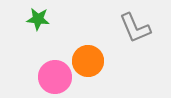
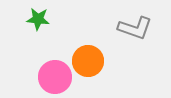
gray L-shape: rotated 48 degrees counterclockwise
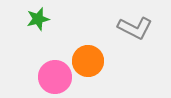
green star: rotated 20 degrees counterclockwise
gray L-shape: rotated 8 degrees clockwise
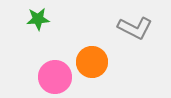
green star: rotated 10 degrees clockwise
orange circle: moved 4 px right, 1 px down
